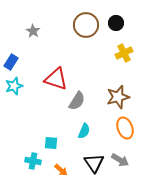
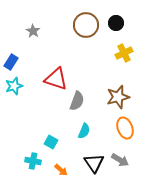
gray semicircle: rotated 12 degrees counterclockwise
cyan square: moved 1 px up; rotated 24 degrees clockwise
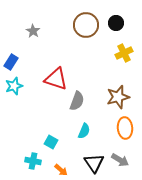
orange ellipse: rotated 15 degrees clockwise
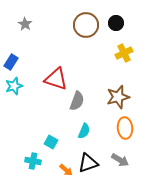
gray star: moved 8 px left, 7 px up
black triangle: moved 6 px left; rotated 45 degrees clockwise
orange arrow: moved 5 px right
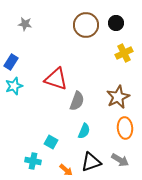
gray star: rotated 24 degrees counterclockwise
brown star: rotated 10 degrees counterclockwise
black triangle: moved 3 px right, 1 px up
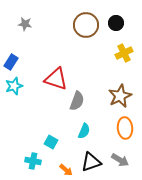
brown star: moved 2 px right, 1 px up
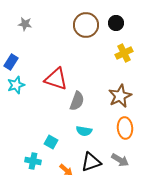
cyan star: moved 2 px right, 1 px up
cyan semicircle: rotated 77 degrees clockwise
